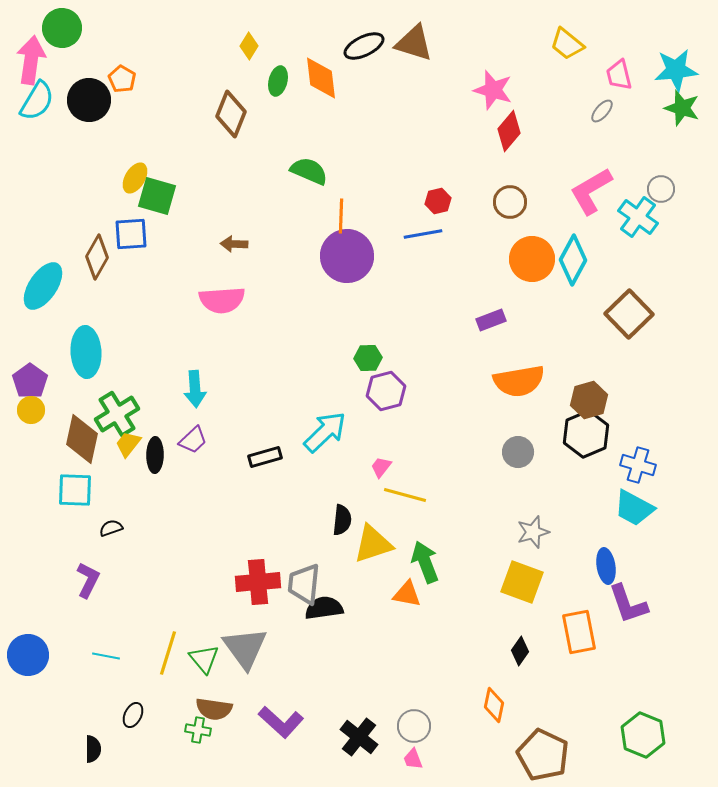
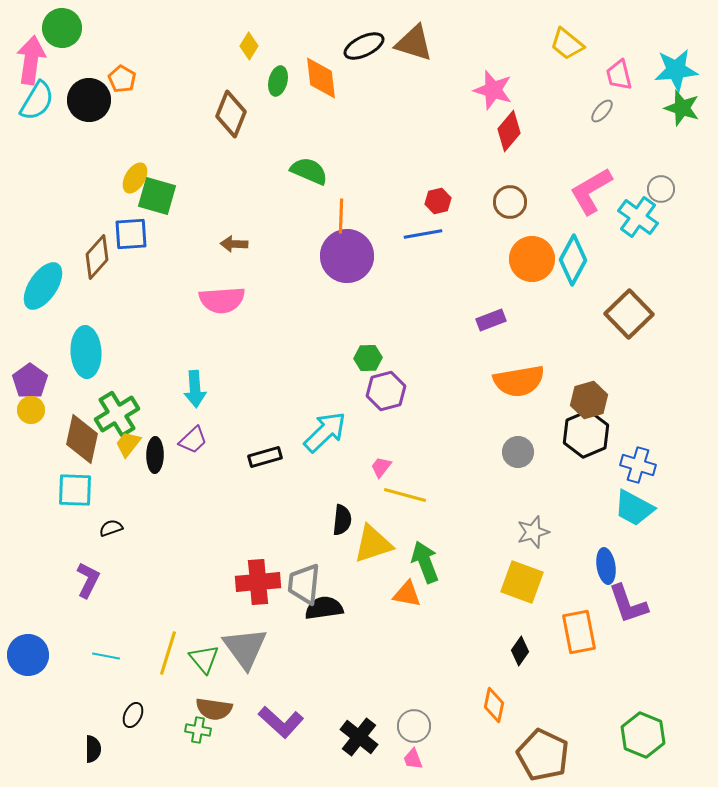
brown diamond at (97, 257): rotated 12 degrees clockwise
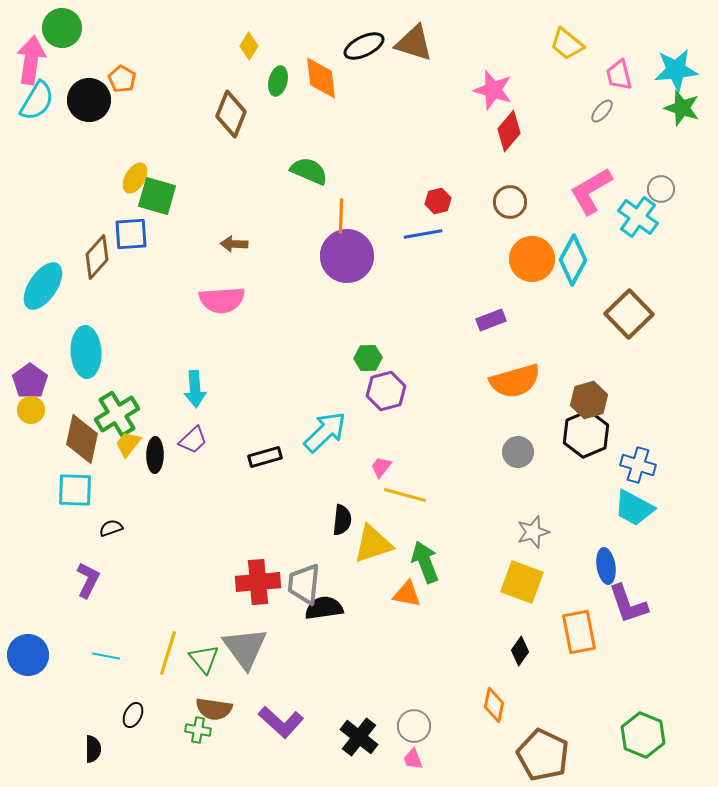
orange semicircle at (519, 381): moved 4 px left; rotated 6 degrees counterclockwise
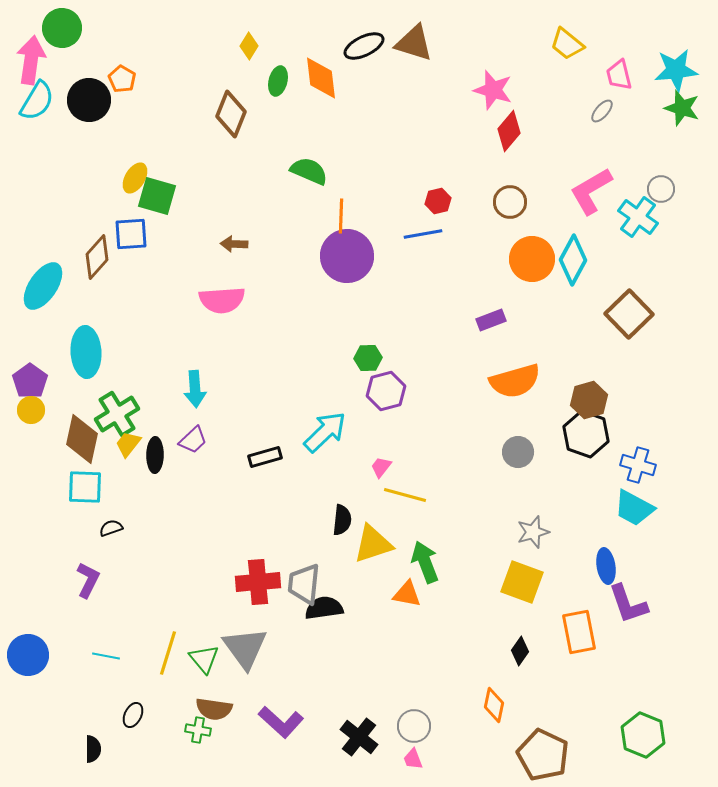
black hexagon at (586, 434): rotated 18 degrees counterclockwise
cyan square at (75, 490): moved 10 px right, 3 px up
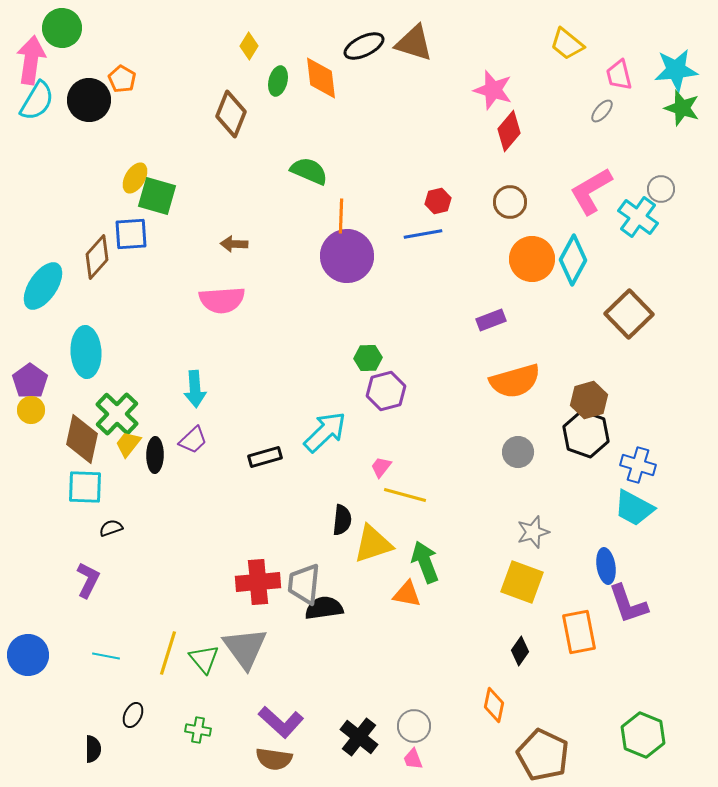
green cross at (117, 414): rotated 15 degrees counterclockwise
brown semicircle at (214, 709): moved 60 px right, 50 px down
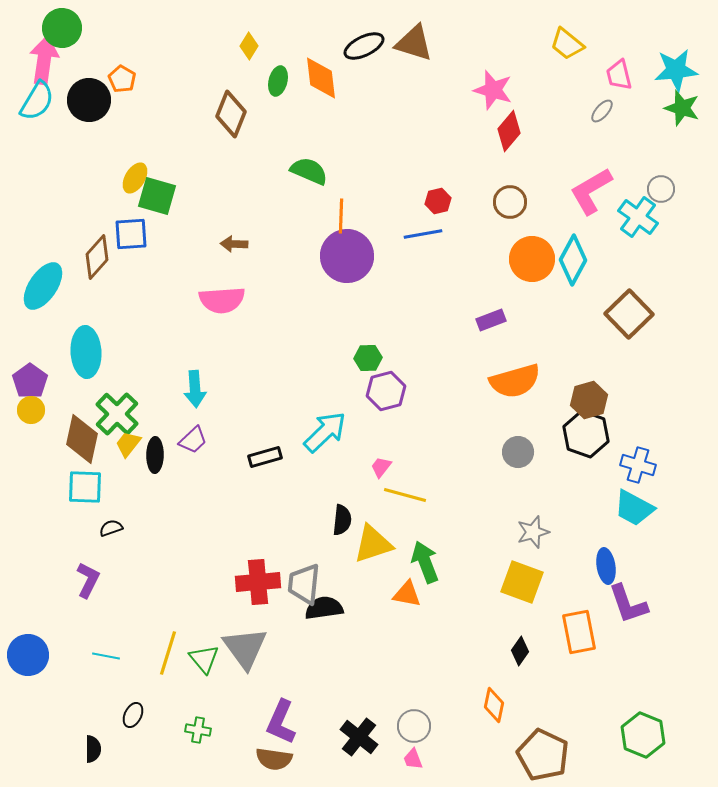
pink arrow at (31, 60): moved 13 px right
purple L-shape at (281, 722): rotated 72 degrees clockwise
